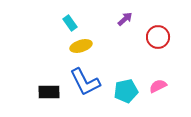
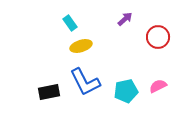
black rectangle: rotated 10 degrees counterclockwise
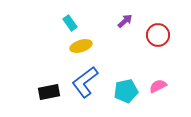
purple arrow: moved 2 px down
red circle: moved 2 px up
blue L-shape: rotated 80 degrees clockwise
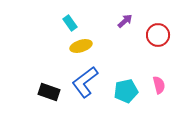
pink semicircle: moved 1 px right, 1 px up; rotated 102 degrees clockwise
black rectangle: rotated 30 degrees clockwise
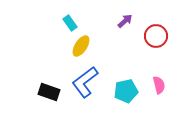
red circle: moved 2 px left, 1 px down
yellow ellipse: rotated 40 degrees counterclockwise
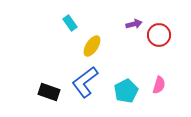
purple arrow: moved 9 px right, 3 px down; rotated 28 degrees clockwise
red circle: moved 3 px right, 1 px up
yellow ellipse: moved 11 px right
pink semicircle: rotated 30 degrees clockwise
cyan pentagon: rotated 15 degrees counterclockwise
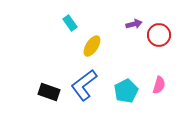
blue L-shape: moved 1 px left, 3 px down
